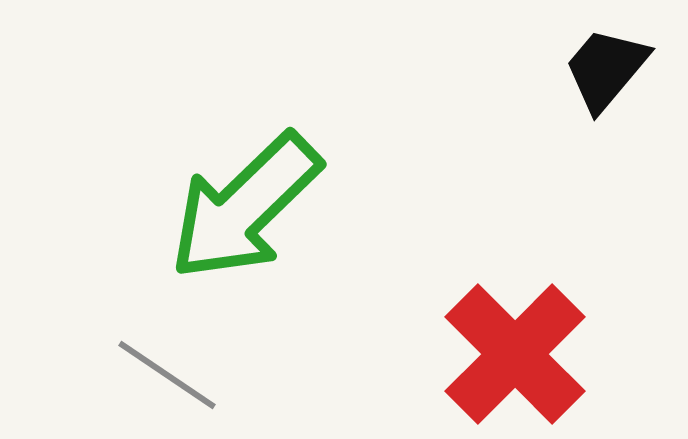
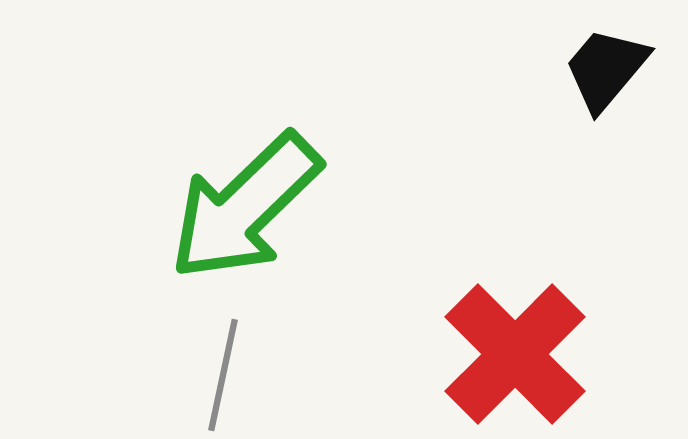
gray line: moved 56 px right; rotated 68 degrees clockwise
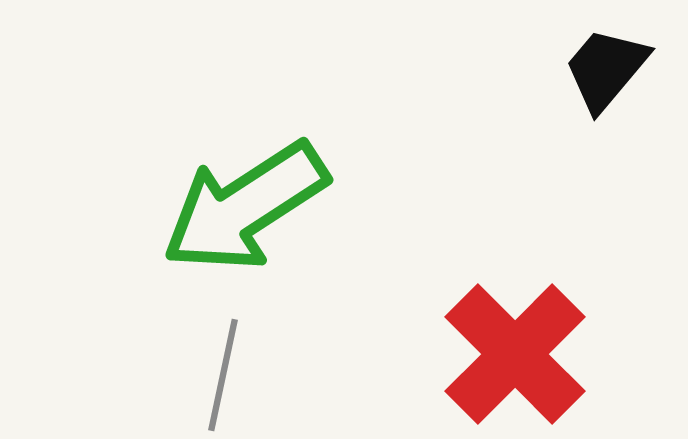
green arrow: rotated 11 degrees clockwise
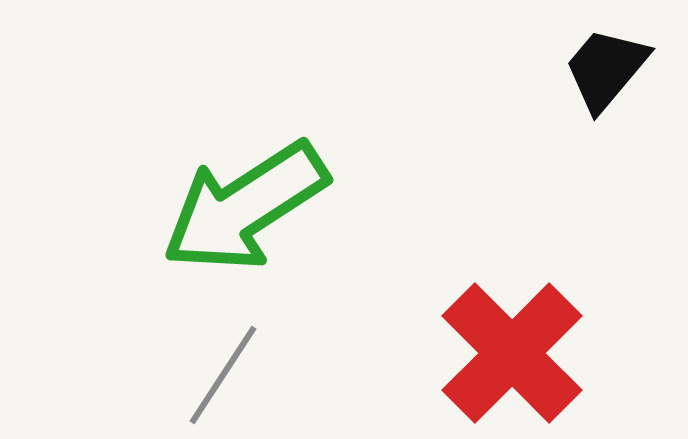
red cross: moved 3 px left, 1 px up
gray line: rotated 21 degrees clockwise
